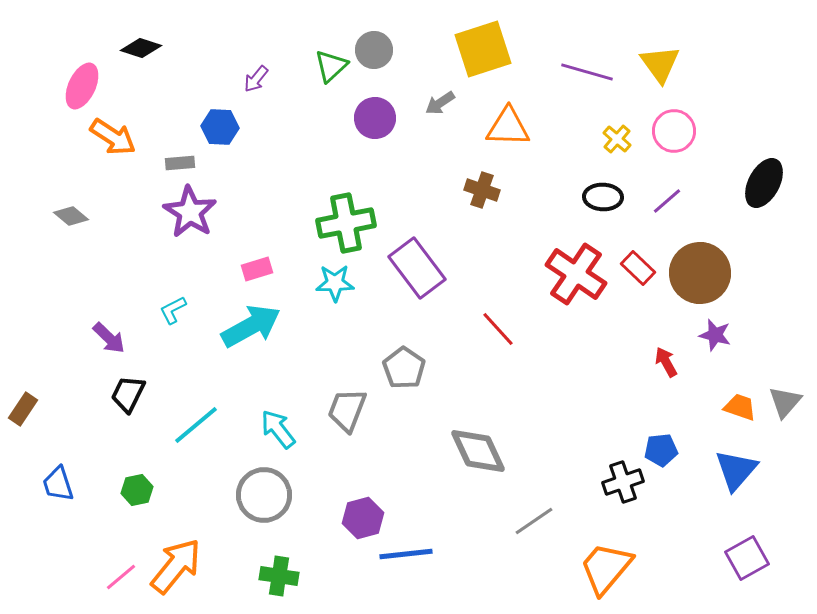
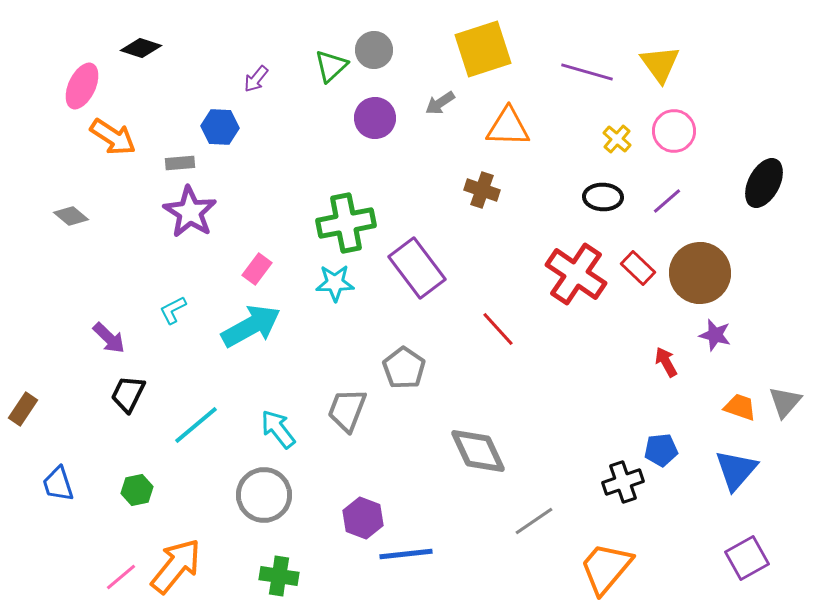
pink rectangle at (257, 269): rotated 36 degrees counterclockwise
purple hexagon at (363, 518): rotated 24 degrees counterclockwise
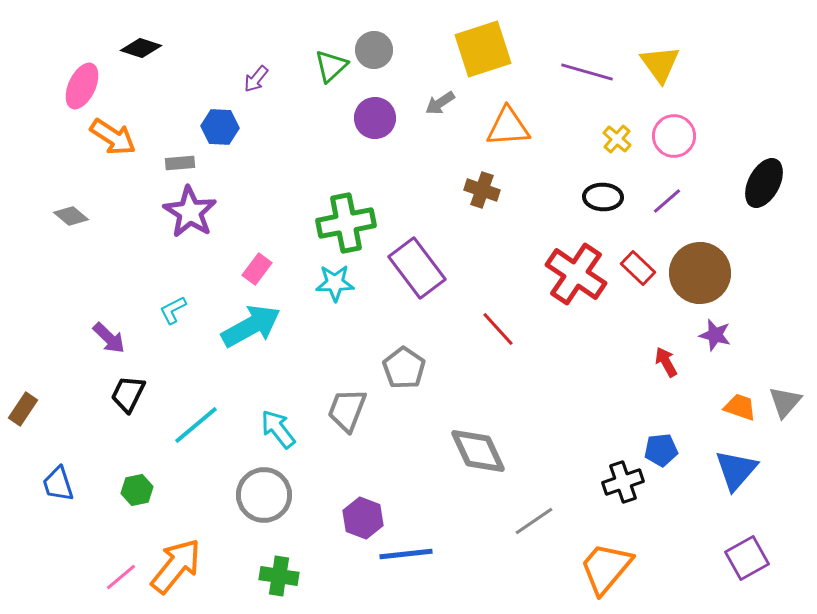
orange triangle at (508, 127): rotated 6 degrees counterclockwise
pink circle at (674, 131): moved 5 px down
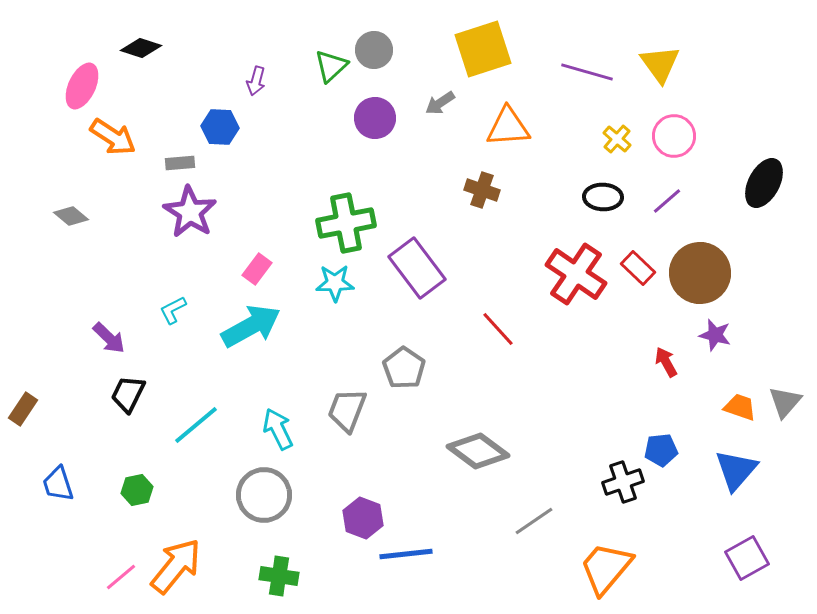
purple arrow at (256, 79): moved 2 px down; rotated 24 degrees counterclockwise
cyan arrow at (278, 429): rotated 12 degrees clockwise
gray diamond at (478, 451): rotated 28 degrees counterclockwise
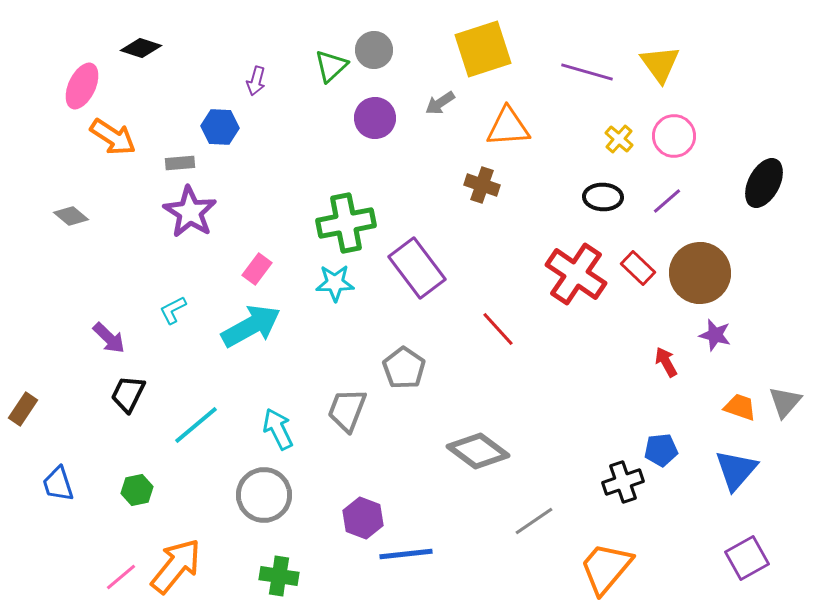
yellow cross at (617, 139): moved 2 px right
brown cross at (482, 190): moved 5 px up
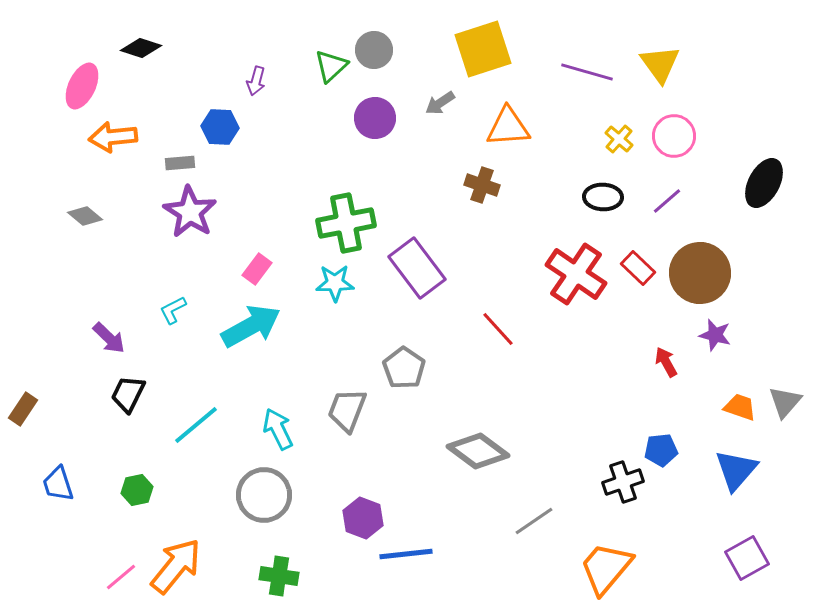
orange arrow at (113, 137): rotated 141 degrees clockwise
gray diamond at (71, 216): moved 14 px right
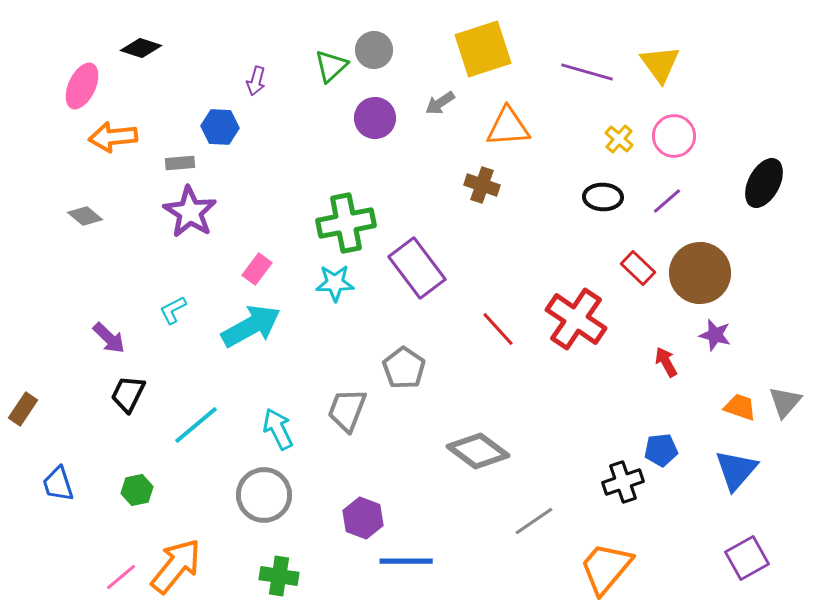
red cross at (576, 274): moved 45 px down
blue line at (406, 554): moved 7 px down; rotated 6 degrees clockwise
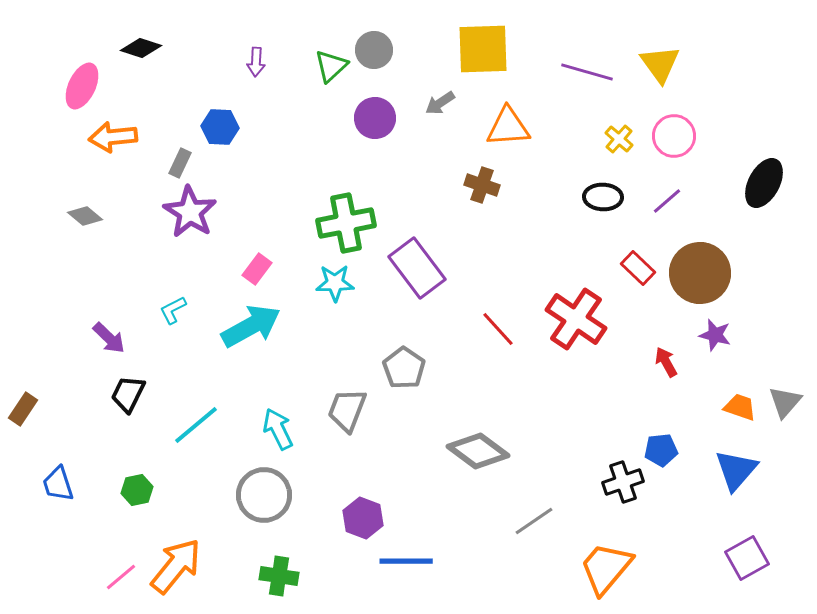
yellow square at (483, 49): rotated 16 degrees clockwise
purple arrow at (256, 81): moved 19 px up; rotated 12 degrees counterclockwise
gray rectangle at (180, 163): rotated 60 degrees counterclockwise
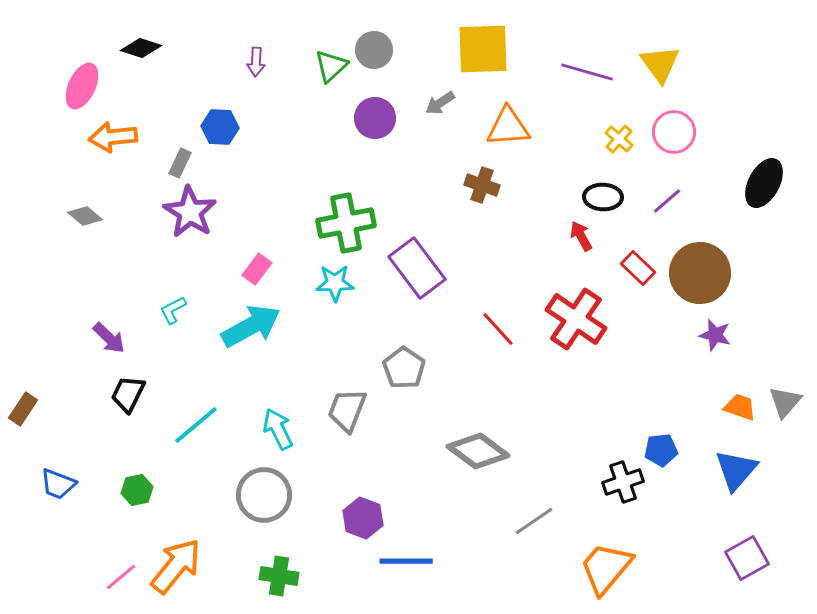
pink circle at (674, 136): moved 4 px up
red arrow at (666, 362): moved 85 px left, 126 px up
blue trapezoid at (58, 484): rotated 51 degrees counterclockwise
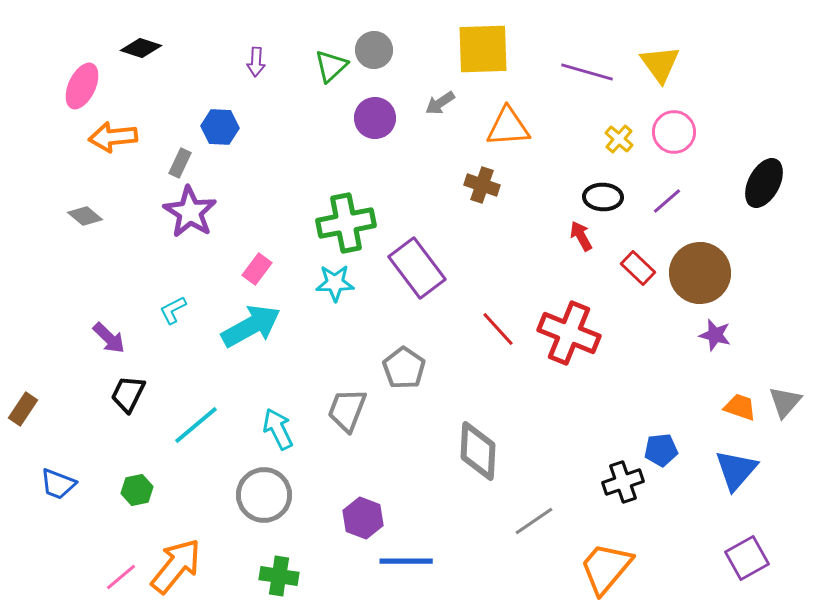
red cross at (576, 319): moved 7 px left, 14 px down; rotated 12 degrees counterclockwise
gray diamond at (478, 451): rotated 56 degrees clockwise
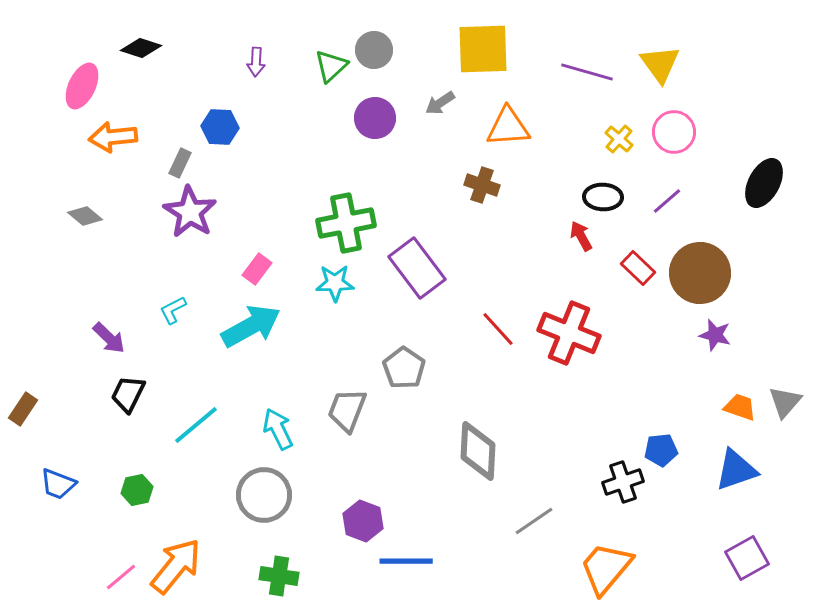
blue triangle at (736, 470): rotated 30 degrees clockwise
purple hexagon at (363, 518): moved 3 px down
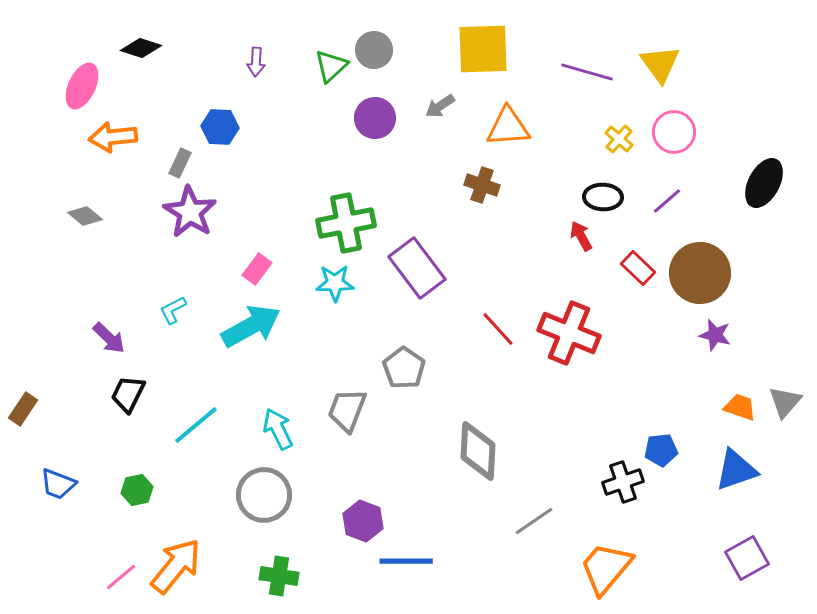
gray arrow at (440, 103): moved 3 px down
